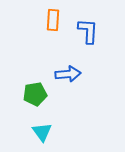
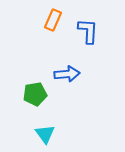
orange rectangle: rotated 20 degrees clockwise
blue arrow: moved 1 px left
cyan triangle: moved 3 px right, 2 px down
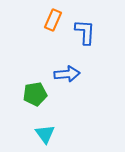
blue L-shape: moved 3 px left, 1 px down
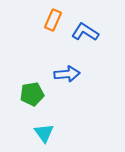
blue L-shape: rotated 60 degrees counterclockwise
green pentagon: moved 3 px left
cyan triangle: moved 1 px left, 1 px up
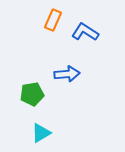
cyan triangle: moved 3 px left; rotated 35 degrees clockwise
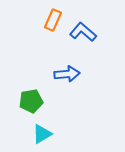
blue L-shape: moved 2 px left; rotated 8 degrees clockwise
green pentagon: moved 1 px left, 7 px down
cyan triangle: moved 1 px right, 1 px down
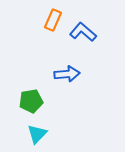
cyan triangle: moved 5 px left; rotated 15 degrees counterclockwise
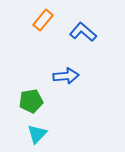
orange rectangle: moved 10 px left; rotated 15 degrees clockwise
blue arrow: moved 1 px left, 2 px down
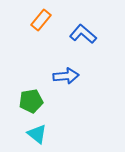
orange rectangle: moved 2 px left
blue L-shape: moved 2 px down
cyan triangle: rotated 35 degrees counterclockwise
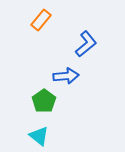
blue L-shape: moved 3 px right, 10 px down; rotated 100 degrees clockwise
green pentagon: moved 13 px right; rotated 25 degrees counterclockwise
cyan triangle: moved 2 px right, 2 px down
